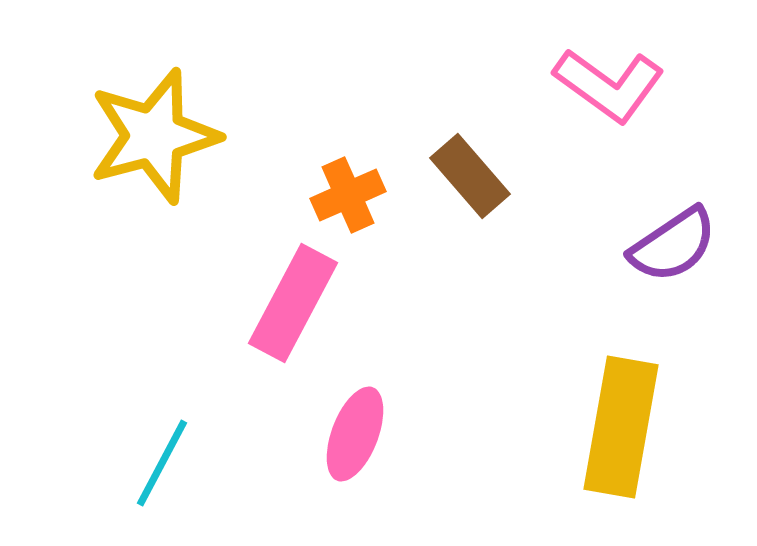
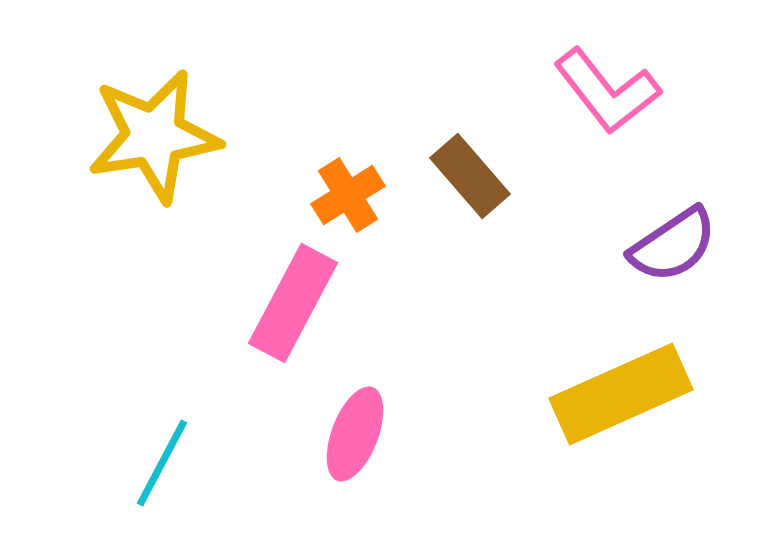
pink L-shape: moved 2 px left, 6 px down; rotated 16 degrees clockwise
yellow star: rotated 6 degrees clockwise
orange cross: rotated 8 degrees counterclockwise
yellow rectangle: moved 33 px up; rotated 56 degrees clockwise
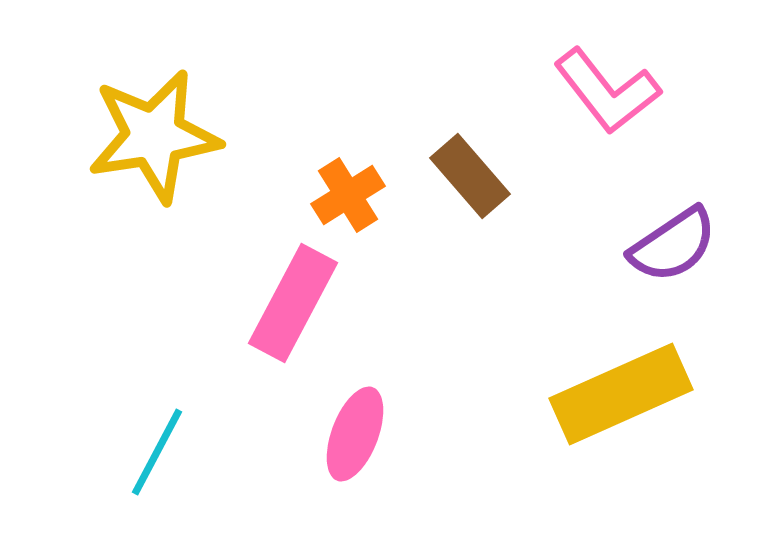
cyan line: moved 5 px left, 11 px up
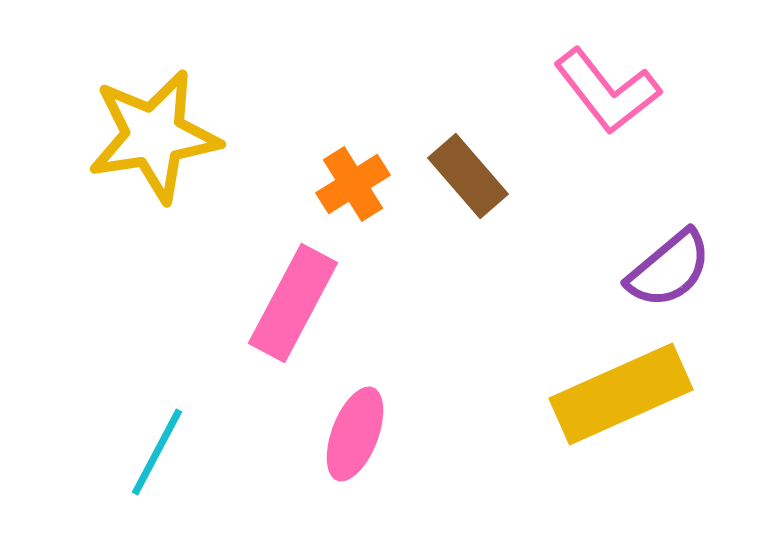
brown rectangle: moved 2 px left
orange cross: moved 5 px right, 11 px up
purple semicircle: moved 4 px left, 24 px down; rotated 6 degrees counterclockwise
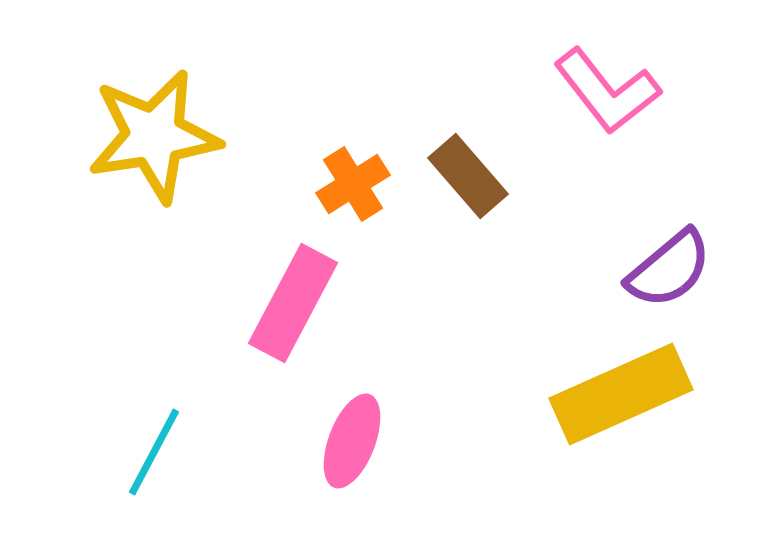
pink ellipse: moved 3 px left, 7 px down
cyan line: moved 3 px left
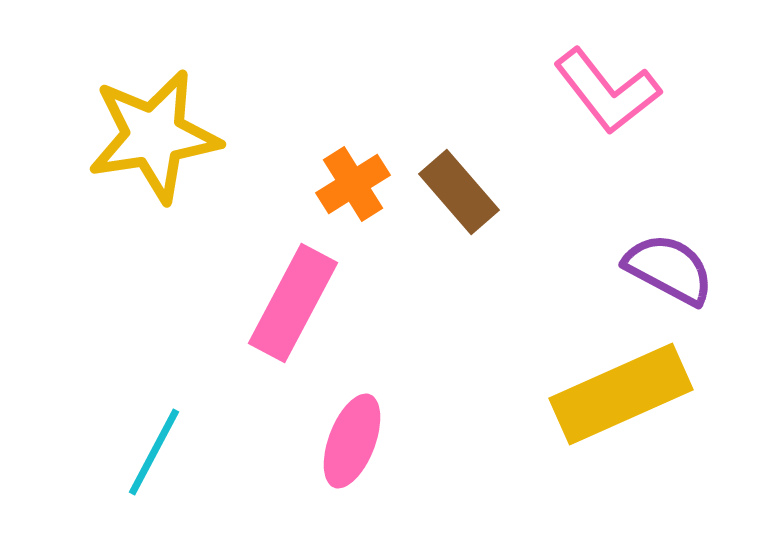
brown rectangle: moved 9 px left, 16 px down
purple semicircle: rotated 112 degrees counterclockwise
